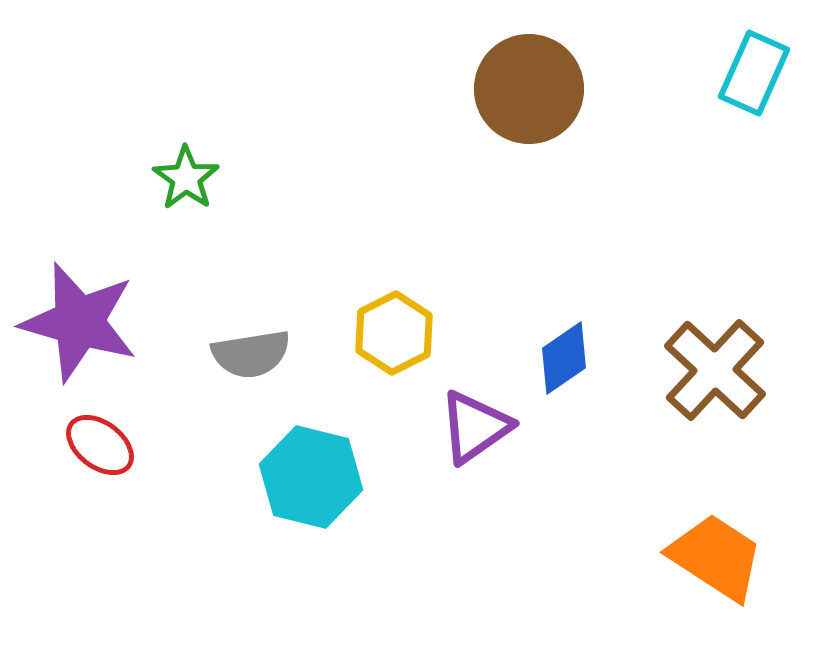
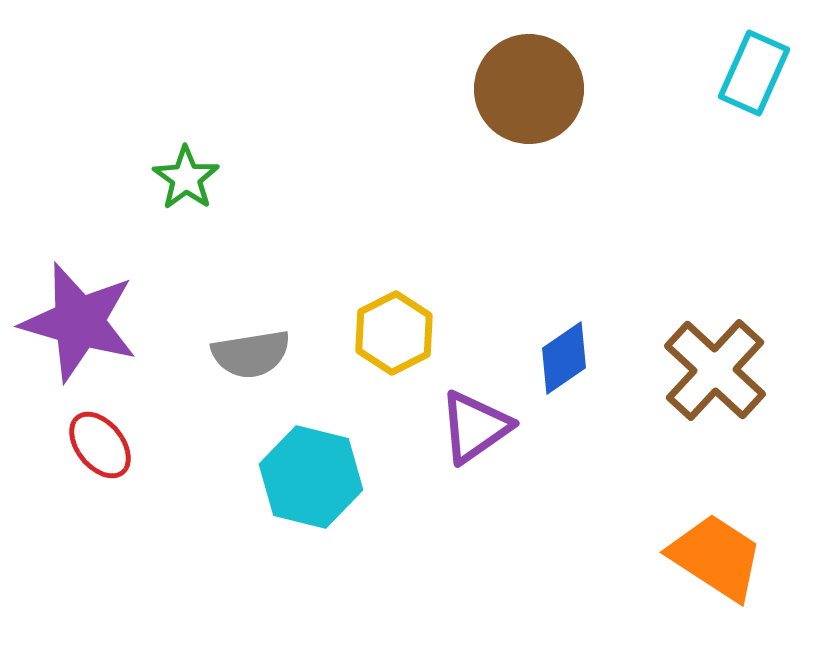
red ellipse: rotated 14 degrees clockwise
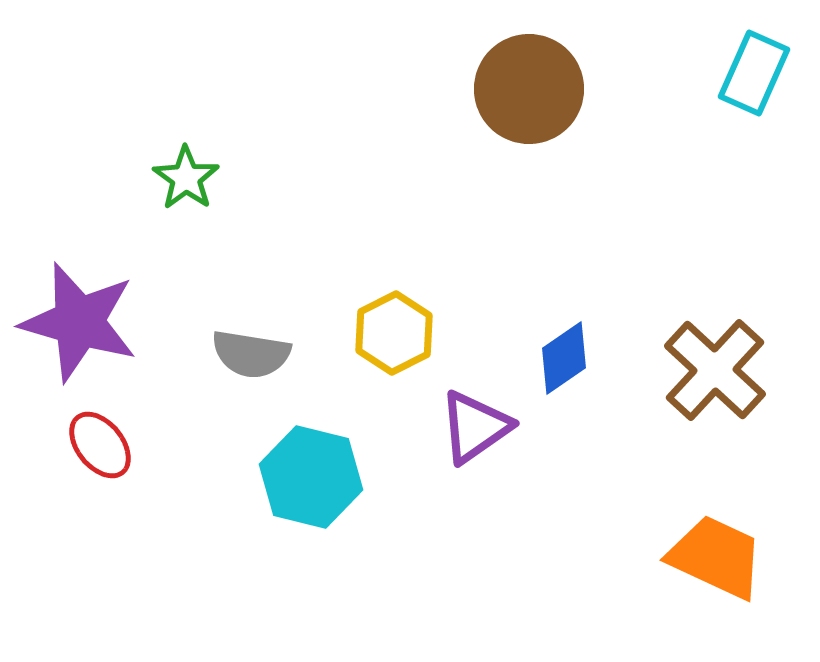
gray semicircle: rotated 18 degrees clockwise
orange trapezoid: rotated 8 degrees counterclockwise
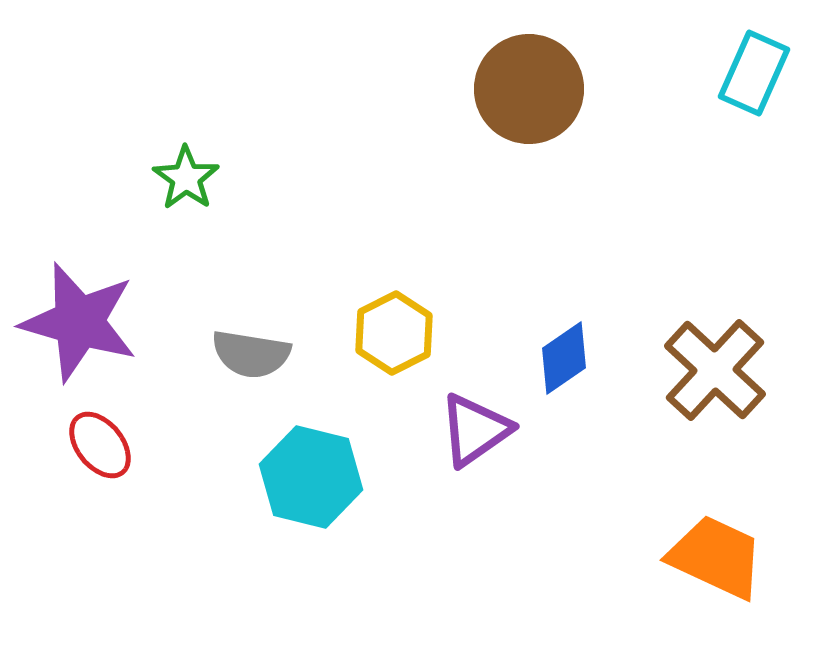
purple triangle: moved 3 px down
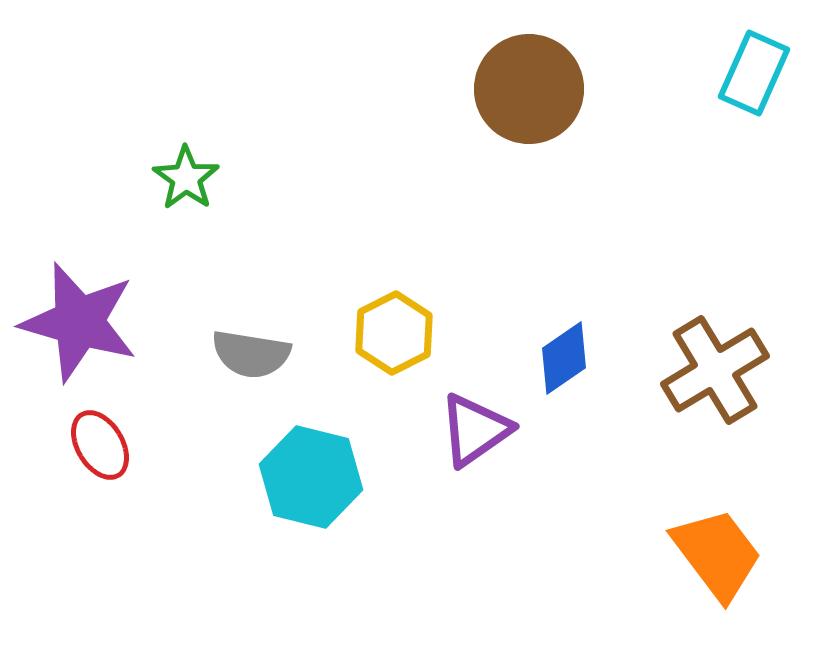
brown cross: rotated 16 degrees clockwise
red ellipse: rotated 8 degrees clockwise
orange trapezoid: moved 1 px right, 3 px up; rotated 28 degrees clockwise
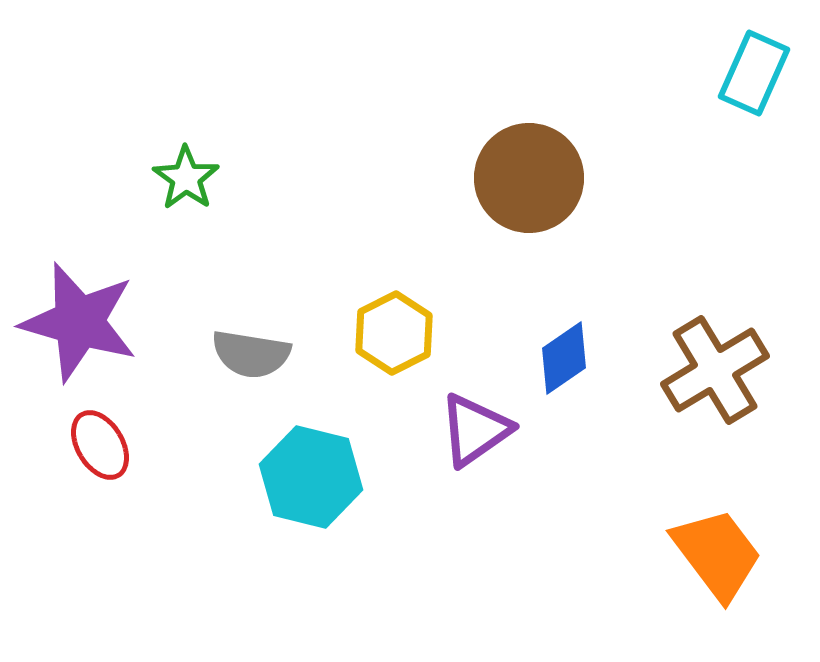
brown circle: moved 89 px down
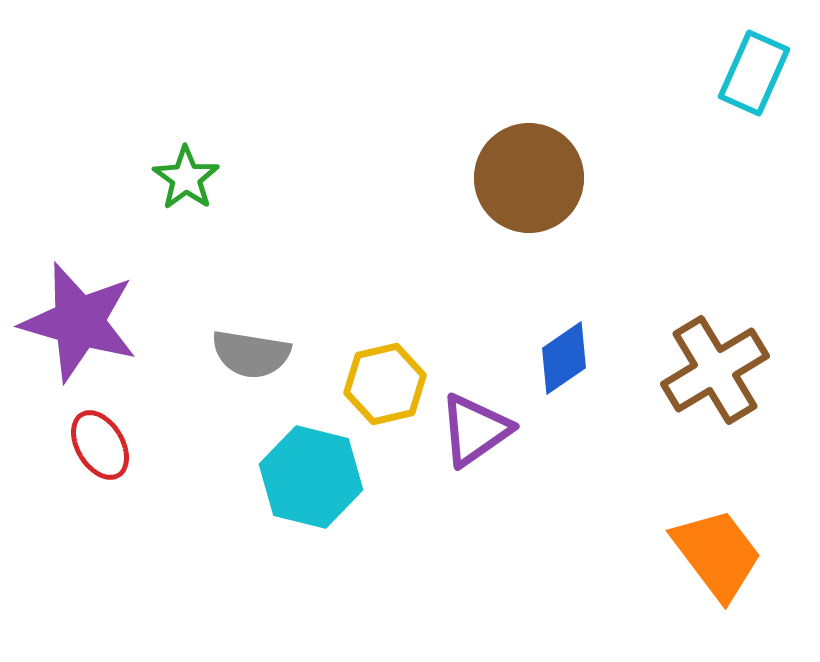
yellow hexagon: moved 9 px left, 51 px down; rotated 14 degrees clockwise
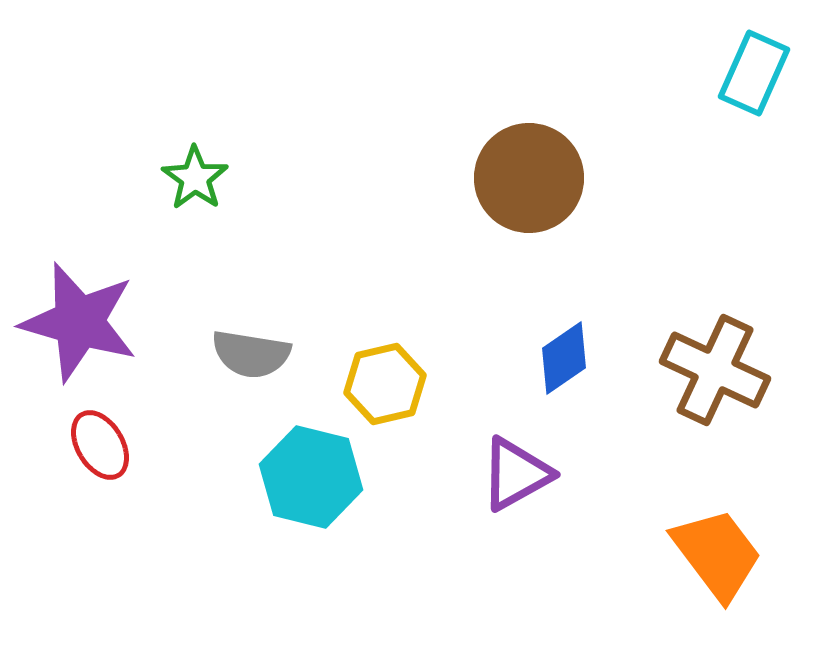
green star: moved 9 px right
brown cross: rotated 34 degrees counterclockwise
purple triangle: moved 41 px right, 44 px down; rotated 6 degrees clockwise
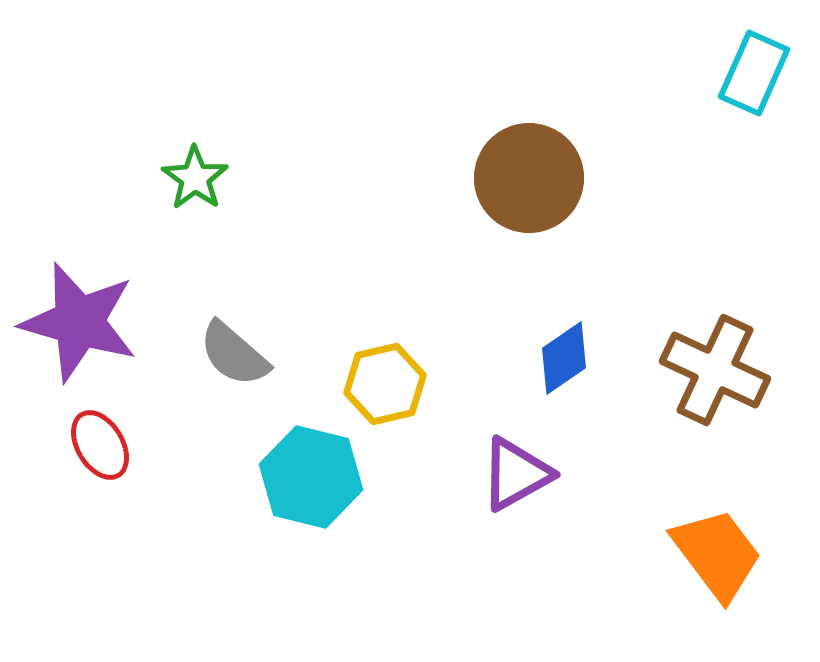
gray semicircle: moved 17 px left; rotated 32 degrees clockwise
